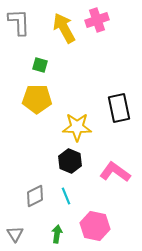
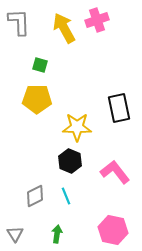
pink L-shape: rotated 16 degrees clockwise
pink hexagon: moved 18 px right, 4 px down
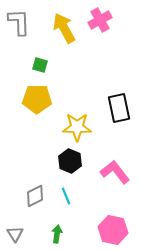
pink cross: moved 3 px right; rotated 10 degrees counterclockwise
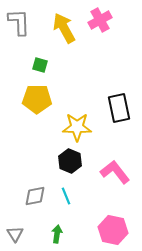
gray diamond: rotated 15 degrees clockwise
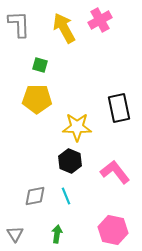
gray L-shape: moved 2 px down
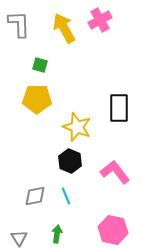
black rectangle: rotated 12 degrees clockwise
yellow star: rotated 20 degrees clockwise
gray triangle: moved 4 px right, 4 px down
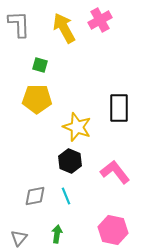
gray triangle: rotated 12 degrees clockwise
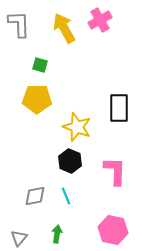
pink L-shape: moved 1 px up; rotated 40 degrees clockwise
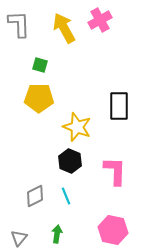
yellow pentagon: moved 2 px right, 1 px up
black rectangle: moved 2 px up
gray diamond: rotated 15 degrees counterclockwise
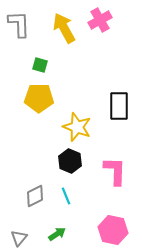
green arrow: rotated 48 degrees clockwise
